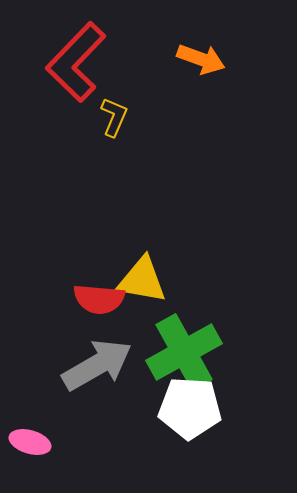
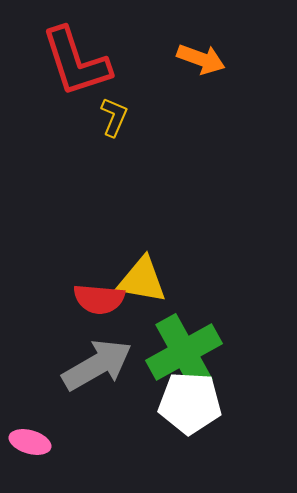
red L-shape: rotated 62 degrees counterclockwise
white pentagon: moved 5 px up
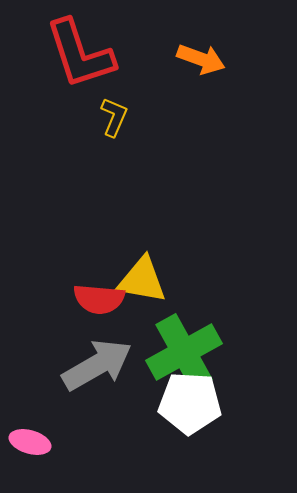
red L-shape: moved 4 px right, 8 px up
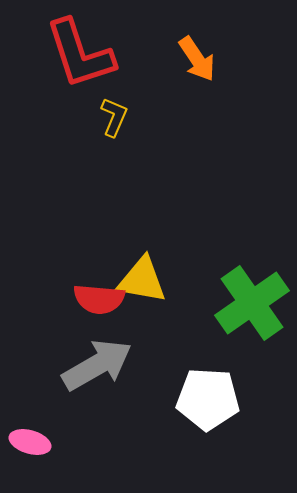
orange arrow: moved 4 px left; rotated 36 degrees clockwise
green cross: moved 68 px right, 49 px up; rotated 6 degrees counterclockwise
white pentagon: moved 18 px right, 4 px up
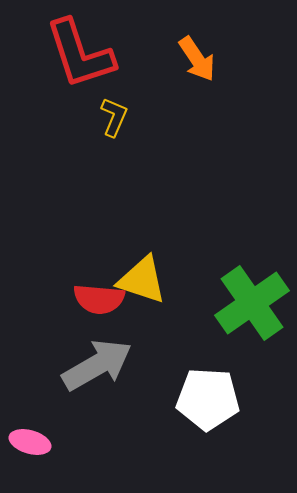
yellow triangle: rotated 8 degrees clockwise
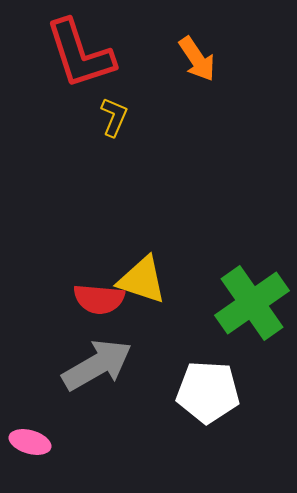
white pentagon: moved 7 px up
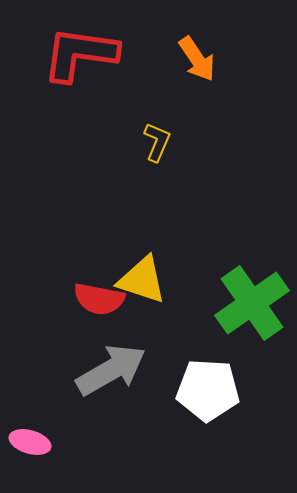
red L-shape: rotated 116 degrees clockwise
yellow L-shape: moved 43 px right, 25 px down
red semicircle: rotated 6 degrees clockwise
gray arrow: moved 14 px right, 5 px down
white pentagon: moved 2 px up
